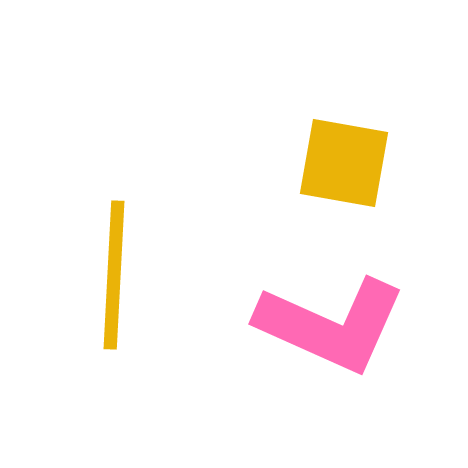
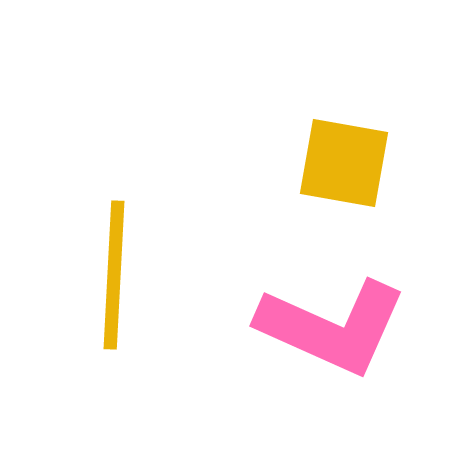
pink L-shape: moved 1 px right, 2 px down
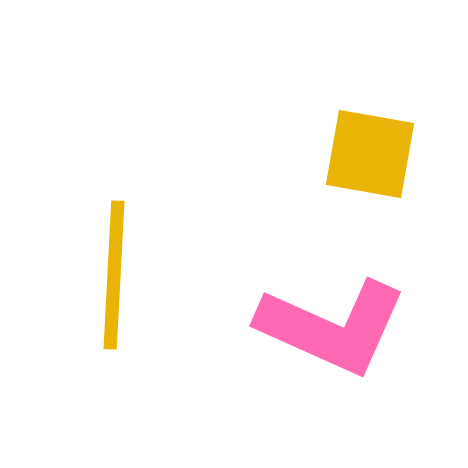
yellow square: moved 26 px right, 9 px up
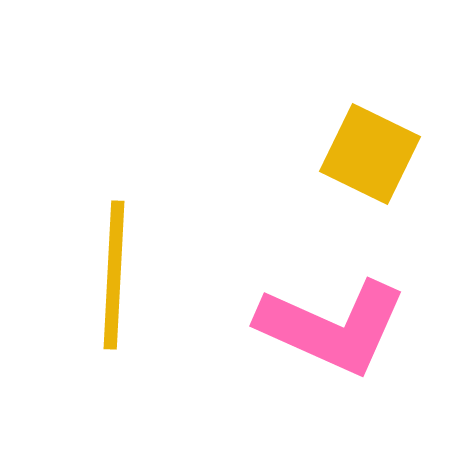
yellow square: rotated 16 degrees clockwise
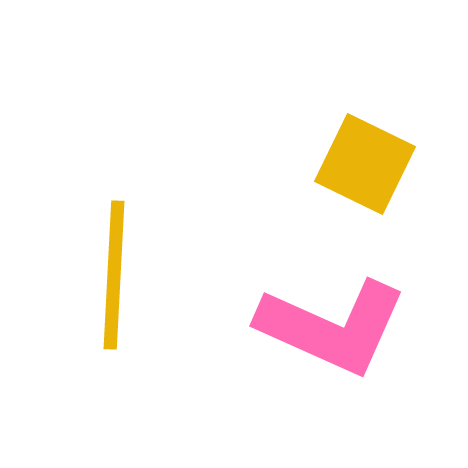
yellow square: moved 5 px left, 10 px down
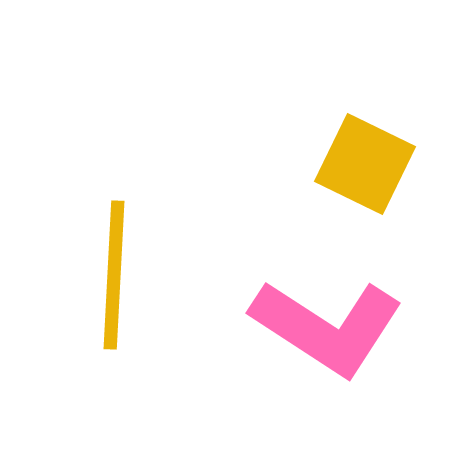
pink L-shape: moved 5 px left; rotated 9 degrees clockwise
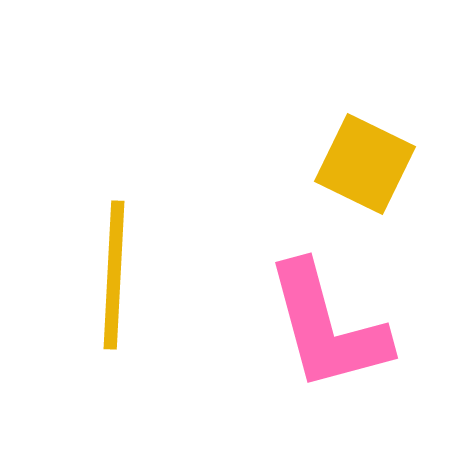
pink L-shape: rotated 42 degrees clockwise
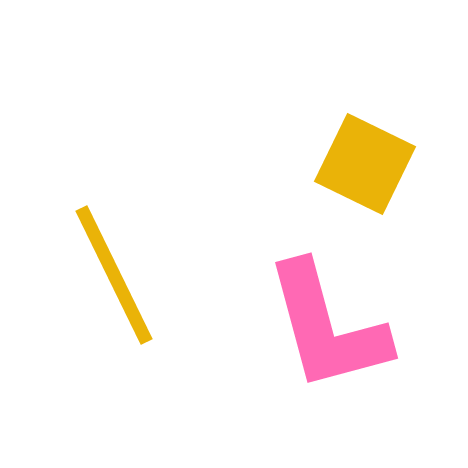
yellow line: rotated 29 degrees counterclockwise
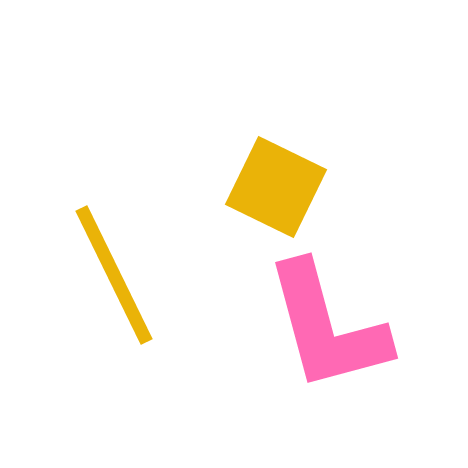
yellow square: moved 89 px left, 23 px down
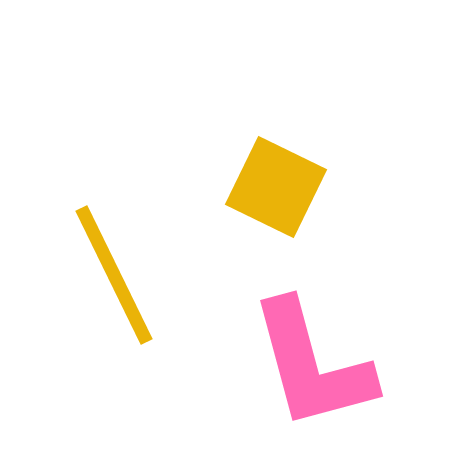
pink L-shape: moved 15 px left, 38 px down
